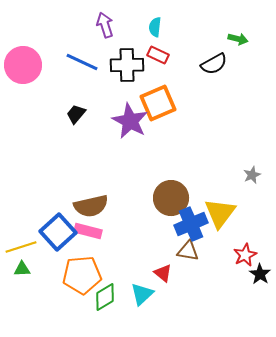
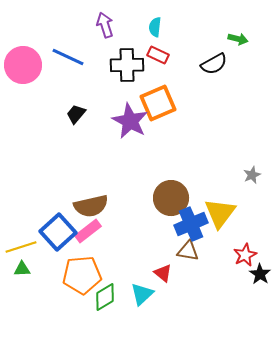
blue line: moved 14 px left, 5 px up
pink rectangle: rotated 52 degrees counterclockwise
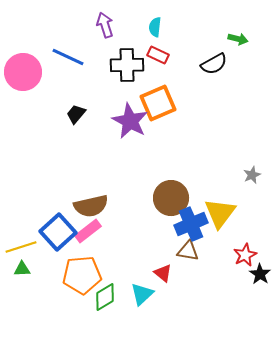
pink circle: moved 7 px down
